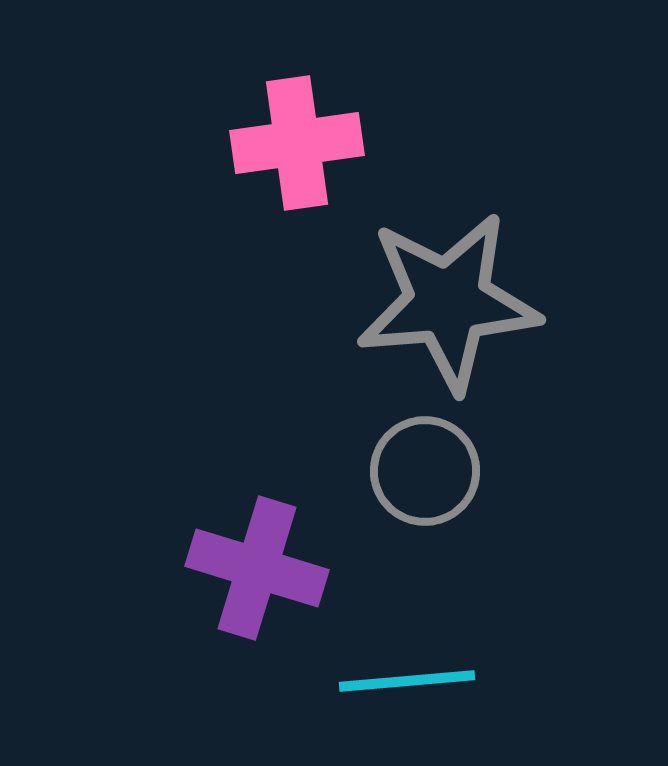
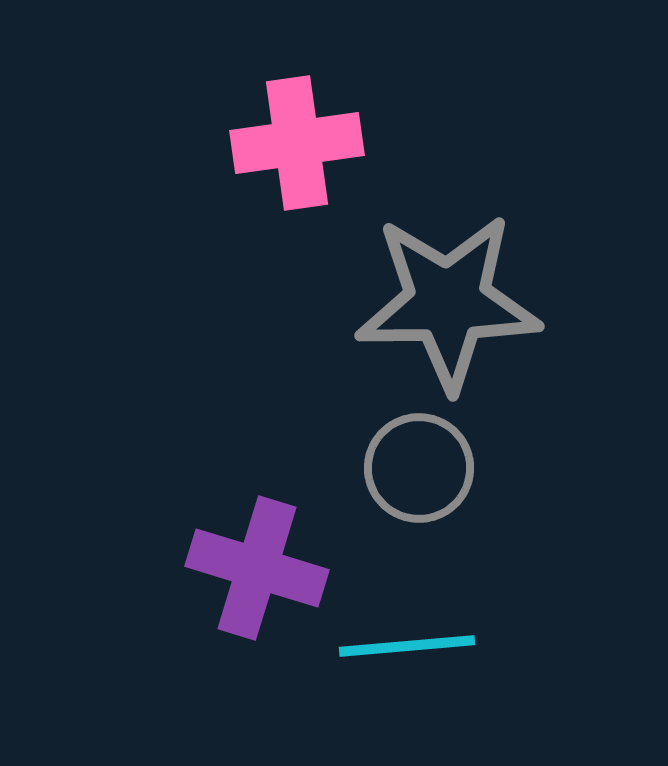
gray star: rotated 4 degrees clockwise
gray circle: moved 6 px left, 3 px up
cyan line: moved 35 px up
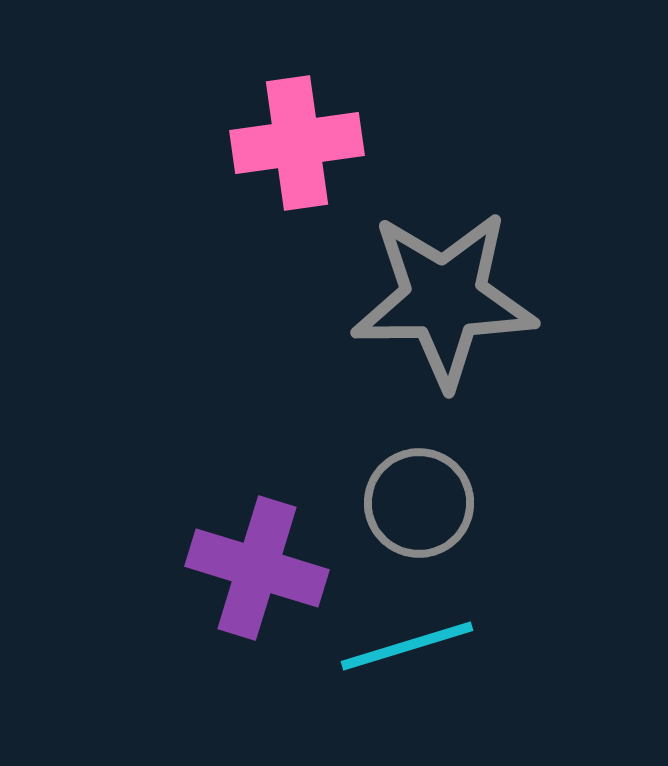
gray star: moved 4 px left, 3 px up
gray circle: moved 35 px down
cyan line: rotated 12 degrees counterclockwise
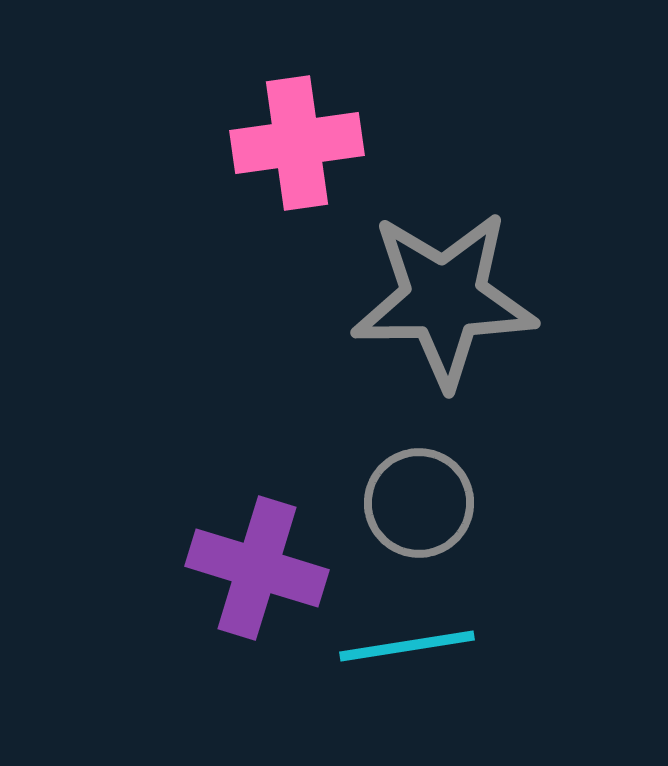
cyan line: rotated 8 degrees clockwise
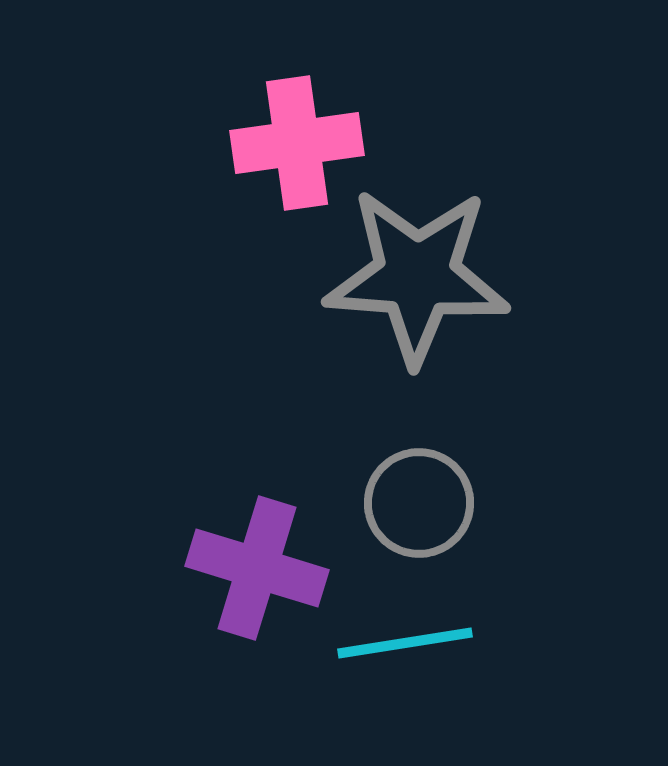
gray star: moved 27 px left, 23 px up; rotated 5 degrees clockwise
cyan line: moved 2 px left, 3 px up
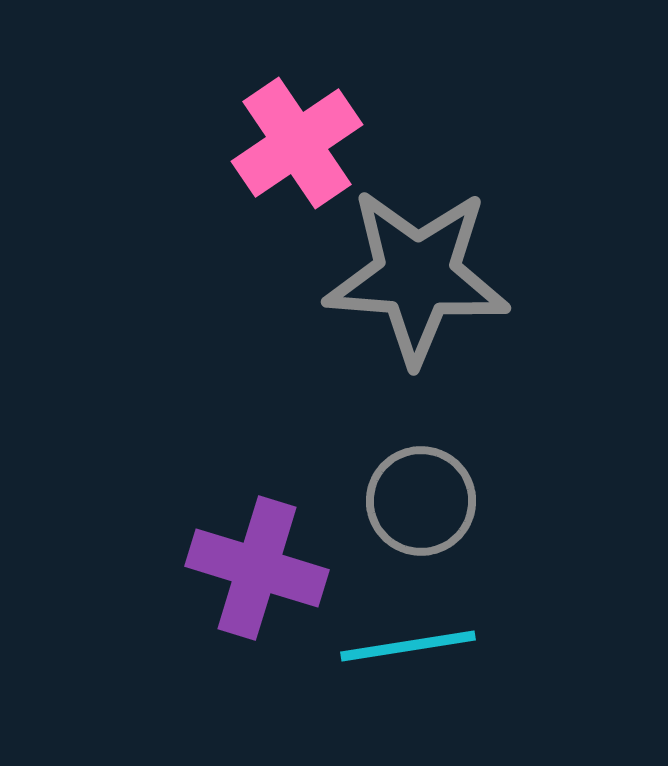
pink cross: rotated 26 degrees counterclockwise
gray circle: moved 2 px right, 2 px up
cyan line: moved 3 px right, 3 px down
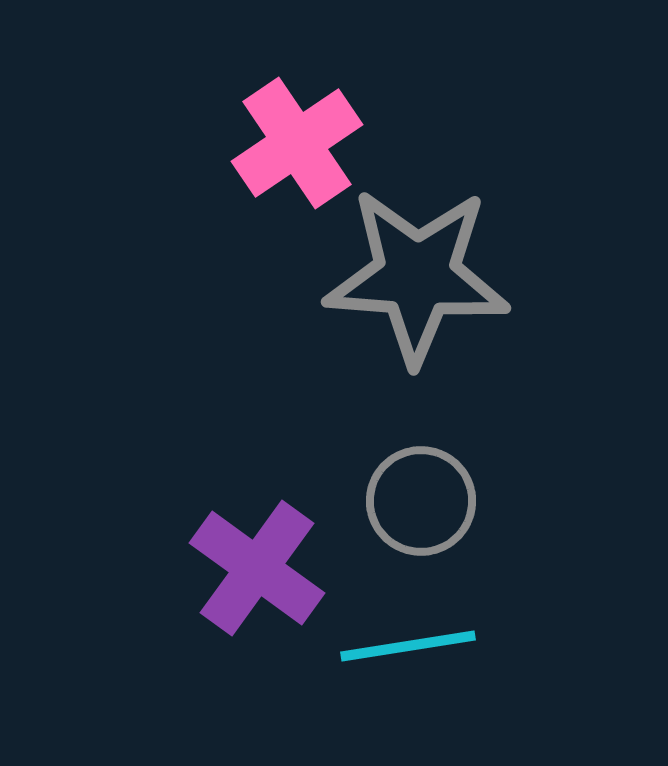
purple cross: rotated 19 degrees clockwise
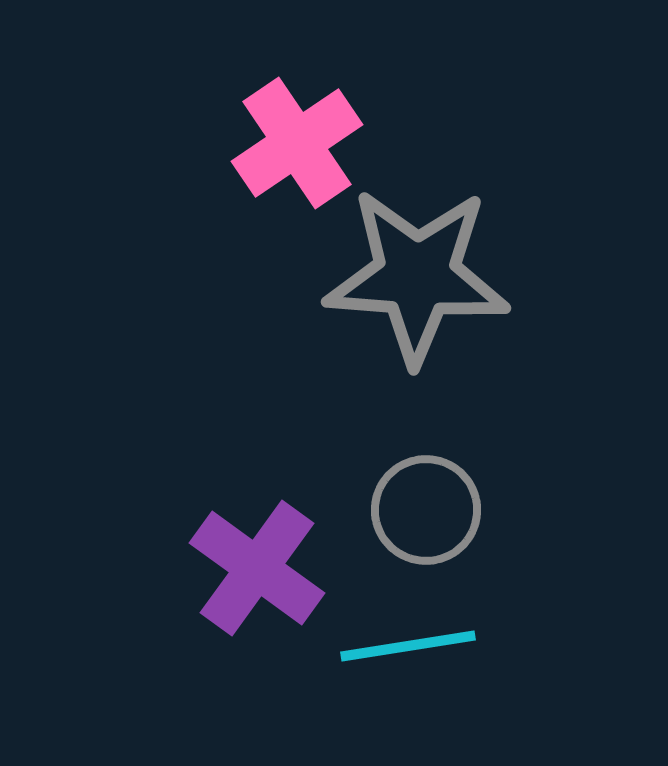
gray circle: moved 5 px right, 9 px down
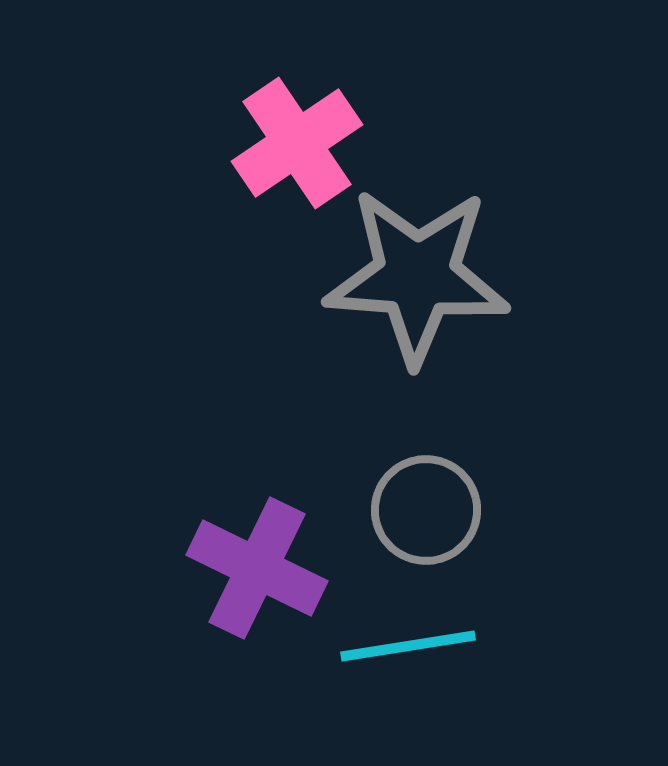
purple cross: rotated 10 degrees counterclockwise
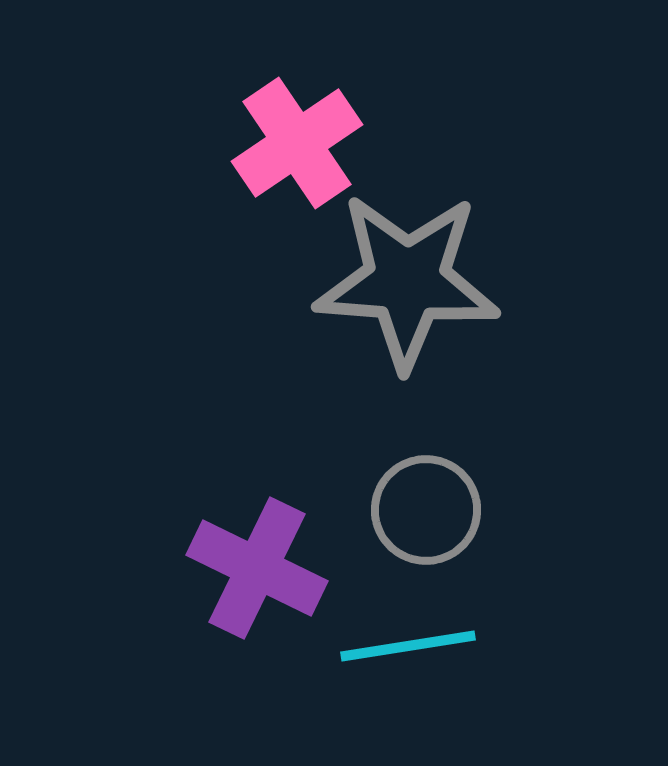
gray star: moved 10 px left, 5 px down
